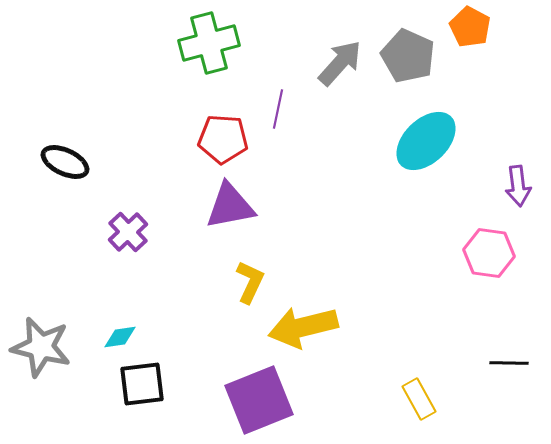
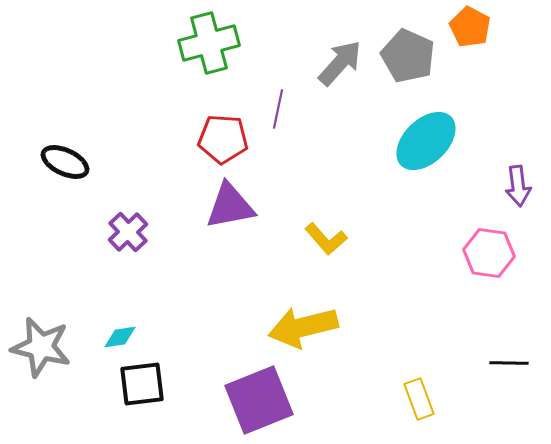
yellow L-shape: moved 76 px right, 43 px up; rotated 114 degrees clockwise
yellow rectangle: rotated 9 degrees clockwise
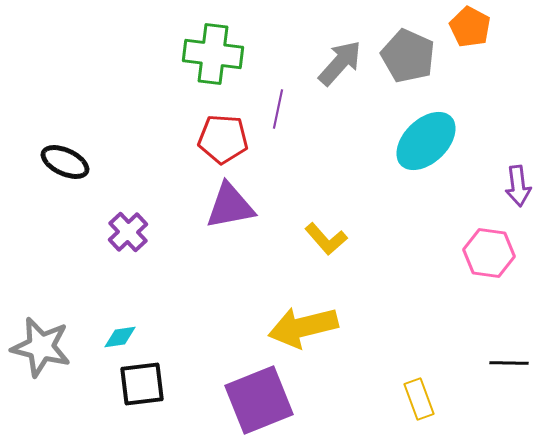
green cross: moved 4 px right, 11 px down; rotated 22 degrees clockwise
